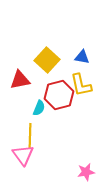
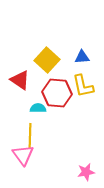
blue triangle: rotated 14 degrees counterclockwise
red triangle: rotated 45 degrees clockwise
yellow L-shape: moved 2 px right, 1 px down
red hexagon: moved 2 px left, 2 px up; rotated 20 degrees clockwise
cyan semicircle: moved 1 px left; rotated 112 degrees counterclockwise
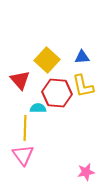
red triangle: rotated 15 degrees clockwise
yellow line: moved 5 px left, 8 px up
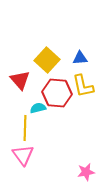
blue triangle: moved 2 px left, 1 px down
cyan semicircle: rotated 14 degrees counterclockwise
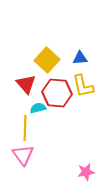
red triangle: moved 6 px right, 4 px down
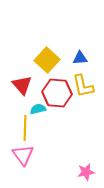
red triangle: moved 4 px left, 1 px down
cyan semicircle: moved 1 px down
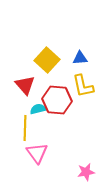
red triangle: moved 3 px right
red hexagon: moved 7 px down
pink triangle: moved 14 px right, 2 px up
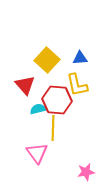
yellow L-shape: moved 6 px left, 1 px up
yellow line: moved 28 px right
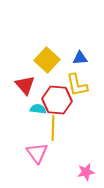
cyan semicircle: rotated 21 degrees clockwise
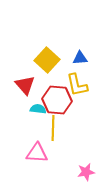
pink triangle: rotated 50 degrees counterclockwise
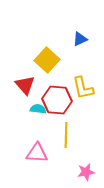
blue triangle: moved 19 px up; rotated 21 degrees counterclockwise
yellow L-shape: moved 6 px right, 3 px down
yellow line: moved 13 px right, 7 px down
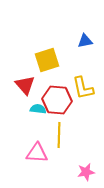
blue triangle: moved 5 px right, 2 px down; rotated 14 degrees clockwise
yellow square: rotated 30 degrees clockwise
yellow line: moved 7 px left
